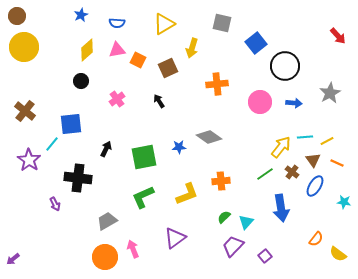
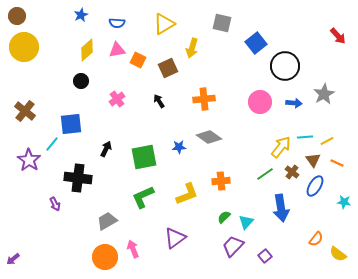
orange cross at (217, 84): moved 13 px left, 15 px down
gray star at (330, 93): moved 6 px left, 1 px down
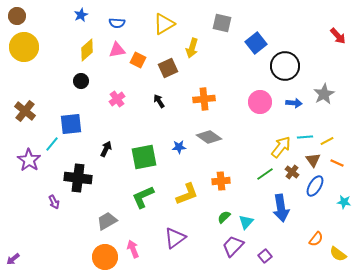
purple arrow at (55, 204): moved 1 px left, 2 px up
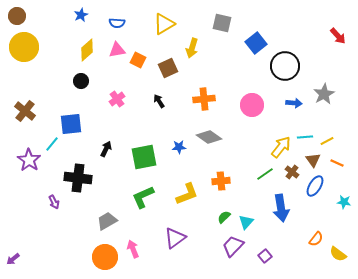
pink circle at (260, 102): moved 8 px left, 3 px down
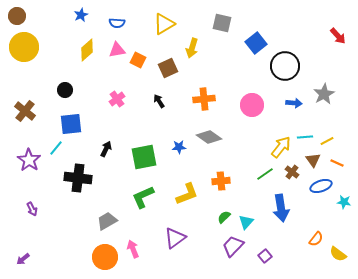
black circle at (81, 81): moved 16 px left, 9 px down
cyan line at (52, 144): moved 4 px right, 4 px down
blue ellipse at (315, 186): moved 6 px right; rotated 40 degrees clockwise
purple arrow at (54, 202): moved 22 px left, 7 px down
purple arrow at (13, 259): moved 10 px right
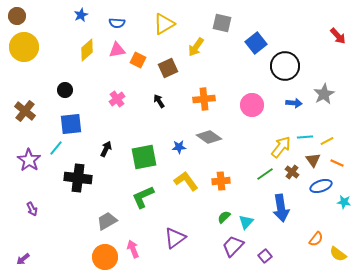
yellow arrow at (192, 48): moved 4 px right, 1 px up; rotated 18 degrees clockwise
yellow L-shape at (187, 194): moved 1 px left, 13 px up; rotated 105 degrees counterclockwise
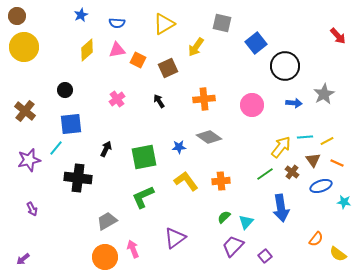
purple star at (29, 160): rotated 25 degrees clockwise
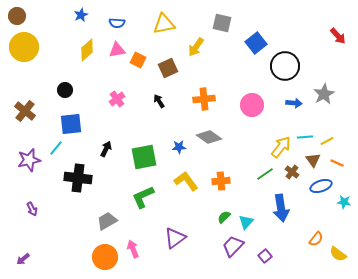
yellow triangle at (164, 24): rotated 20 degrees clockwise
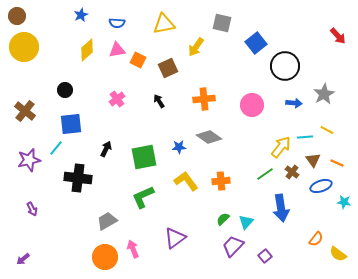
yellow line at (327, 141): moved 11 px up; rotated 56 degrees clockwise
green semicircle at (224, 217): moved 1 px left, 2 px down
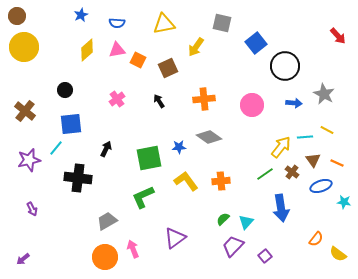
gray star at (324, 94): rotated 15 degrees counterclockwise
green square at (144, 157): moved 5 px right, 1 px down
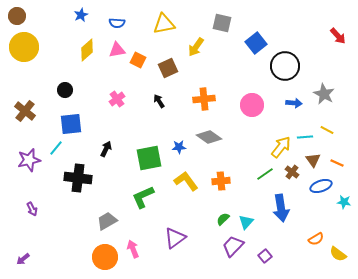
orange semicircle at (316, 239): rotated 21 degrees clockwise
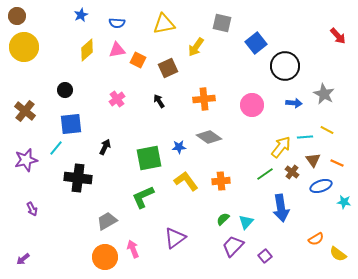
black arrow at (106, 149): moved 1 px left, 2 px up
purple star at (29, 160): moved 3 px left
